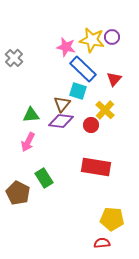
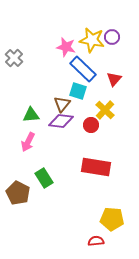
red semicircle: moved 6 px left, 2 px up
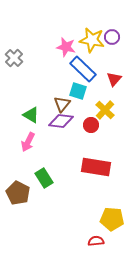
green triangle: rotated 36 degrees clockwise
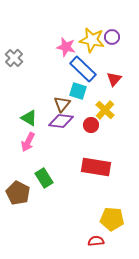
green triangle: moved 2 px left, 3 px down
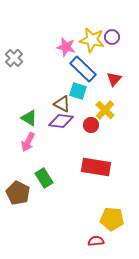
brown triangle: rotated 42 degrees counterclockwise
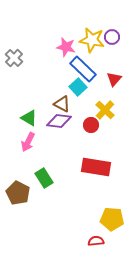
cyan square: moved 4 px up; rotated 30 degrees clockwise
purple diamond: moved 2 px left
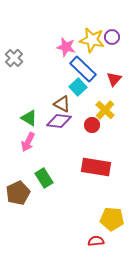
red circle: moved 1 px right
brown pentagon: rotated 20 degrees clockwise
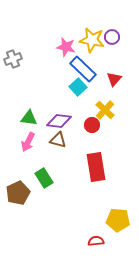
gray cross: moved 1 px left, 1 px down; rotated 24 degrees clockwise
brown triangle: moved 4 px left, 36 px down; rotated 12 degrees counterclockwise
green triangle: rotated 24 degrees counterclockwise
red rectangle: rotated 72 degrees clockwise
yellow pentagon: moved 6 px right, 1 px down
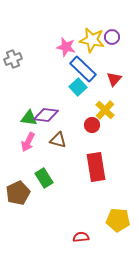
purple diamond: moved 13 px left, 6 px up
red semicircle: moved 15 px left, 4 px up
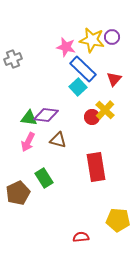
red circle: moved 8 px up
